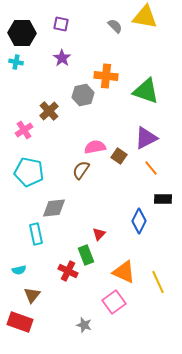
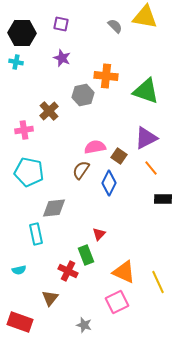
purple star: rotated 12 degrees counterclockwise
pink cross: rotated 24 degrees clockwise
blue diamond: moved 30 px left, 38 px up
brown triangle: moved 18 px right, 3 px down
pink square: moved 3 px right; rotated 10 degrees clockwise
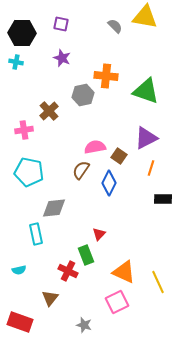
orange line: rotated 56 degrees clockwise
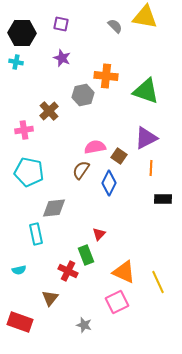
orange line: rotated 14 degrees counterclockwise
